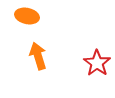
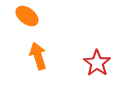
orange ellipse: rotated 25 degrees clockwise
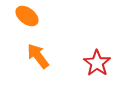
orange arrow: rotated 20 degrees counterclockwise
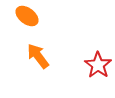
red star: moved 1 px right, 2 px down
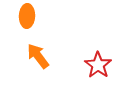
orange ellipse: rotated 55 degrees clockwise
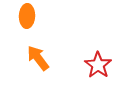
orange arrow: moved 2 px down
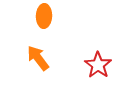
orange ellipse: moved 17 px right
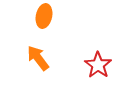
orange ellipse: rotated 10 degrees clockwise
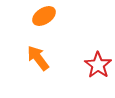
orange ellipse: rotated 45 degrees clockwise
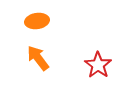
orange ellipse: moved 7 px left, 5 px down; rotated 25 degrees clockwise
